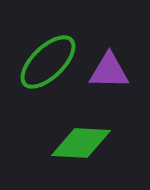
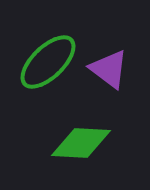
purple triangle: moved 2 px up; rotated 36 degrees clockwise
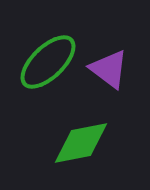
green diamond: rotated 14 degrees counterclockwise
